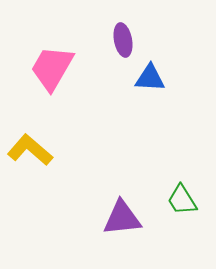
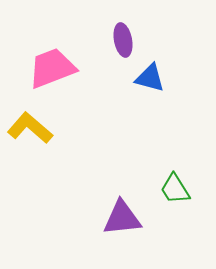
pink trapezoid: rotated 39 degrees clockwise
blue triangle: rotated 12 degrees clockwise
yellow L-shape: moved 22 px up
green trapezoid: moved 7 px left, 11 px up
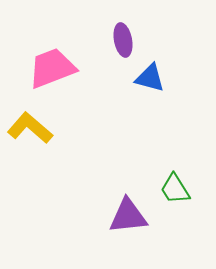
purple triangle: moved 6 px right, 2 px up
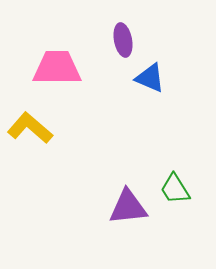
pink trapezoid: moved 5 px right; rotated 21 degrees clockwise
blue triangle: rotated 8 degrees clockwise
purple triangle: moved 9 px up
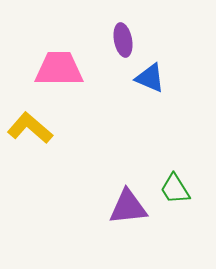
pink trapezoid: moved 2 px right, 1 px down
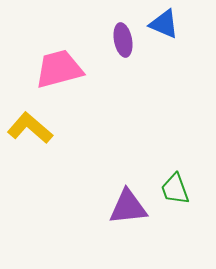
pink trapezoid: rotated 15 degrees counterclockwise
blue triangle: moved 14 px right, 54 px up
green trapezoid: rotated 12 degrees clockwise
